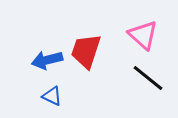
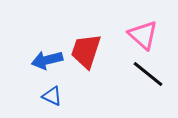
black line: moved 4 px up
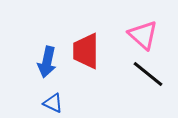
red trapezoid: rotated 18 degrees counterclockwise
blue arrow: moved 2 px down; rotated 64 degrees counterclockwise
blue triangle: moved 1 px right, 7 px down
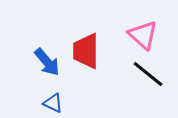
blue arrow: rotated 52 degrees counterclockwise
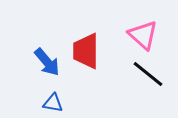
blue triangle: rotated 15 degrees counterclockwise
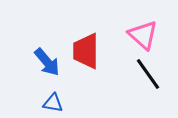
black line: rotated 16 degrees clockwise
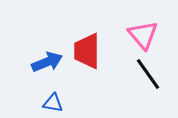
pink triangle: rotated 8 degrees clockwise
red trapezoid: moved 1 px right
blue arrow: rotated 72 degrees counterclockwise
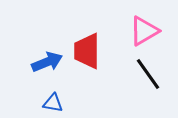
pink triangle: moved 1 px right, 4 px up; rotated 40 degrees clockwise
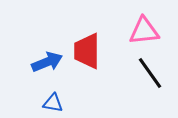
pink triangle: rotated 24 degrees clockwise
black line: moved 2 px right, 1 px up
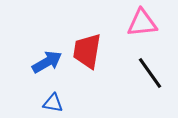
pink triangle: moved 2 px left, 8 px up
red trapezoid: rotated 9 degrees clockwise
blue arrow: rotated 8 degrees counterclockwise
